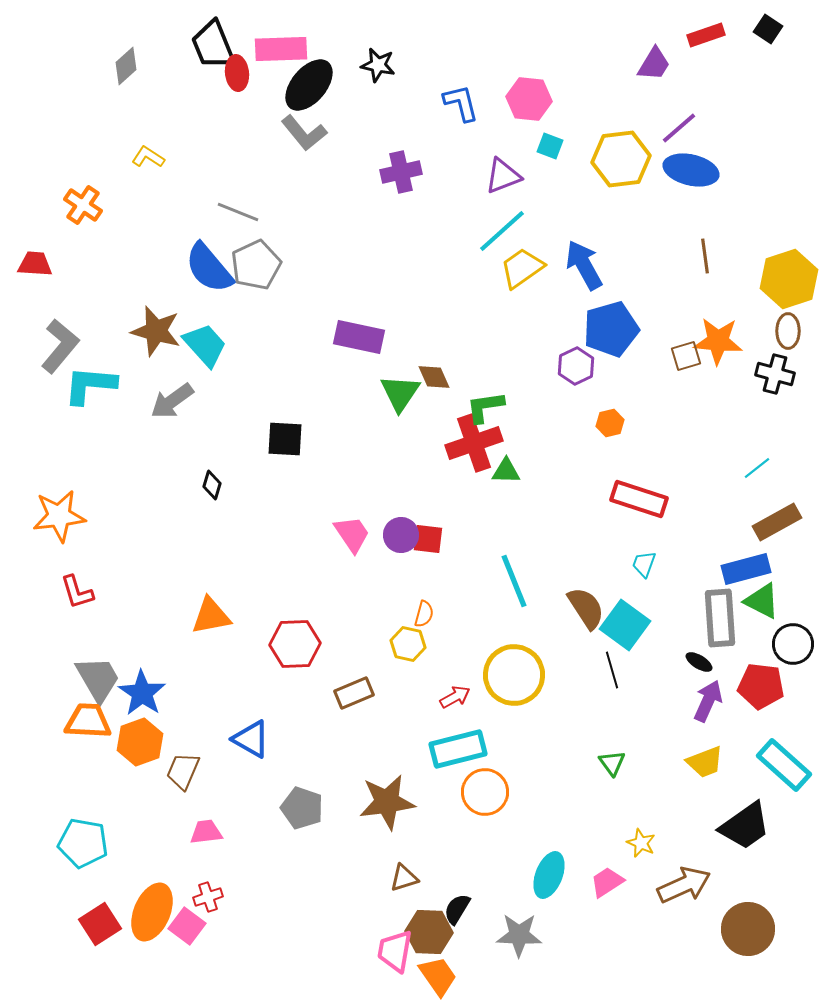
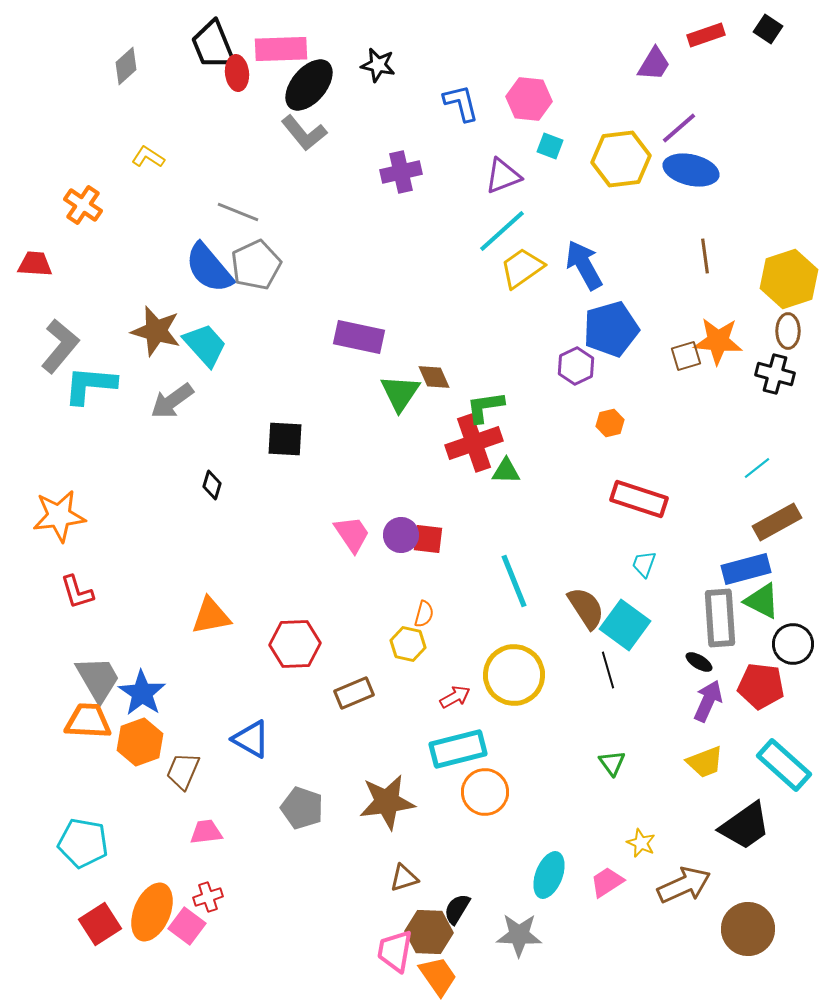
black line at (612, 670): moved 4 px left
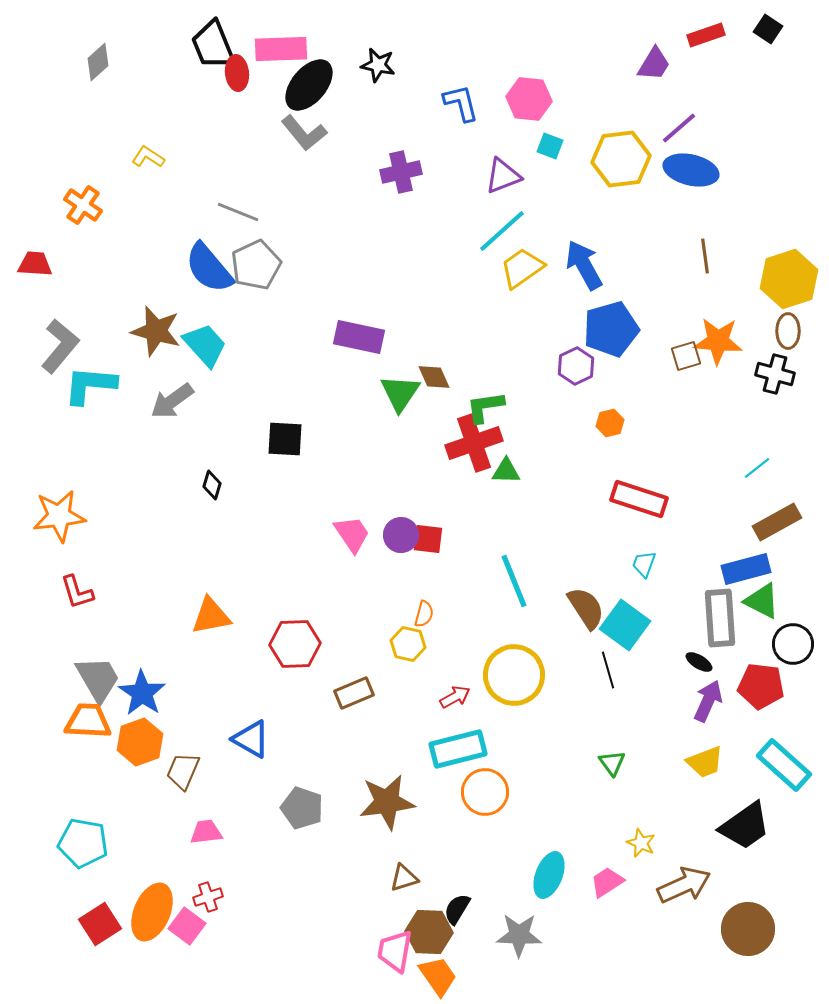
gray diamond at (126, 66): moved 28 px left, 4 px up
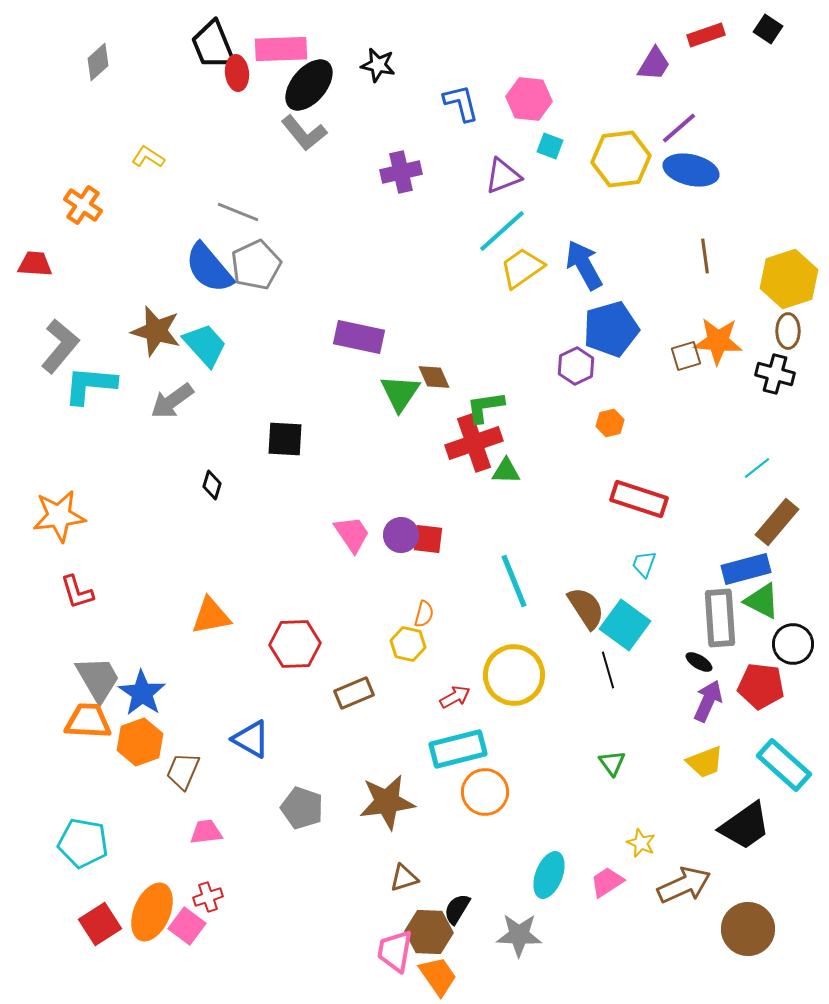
brown rectangle at (777, 522): rotated 21 degrees counterclockwise
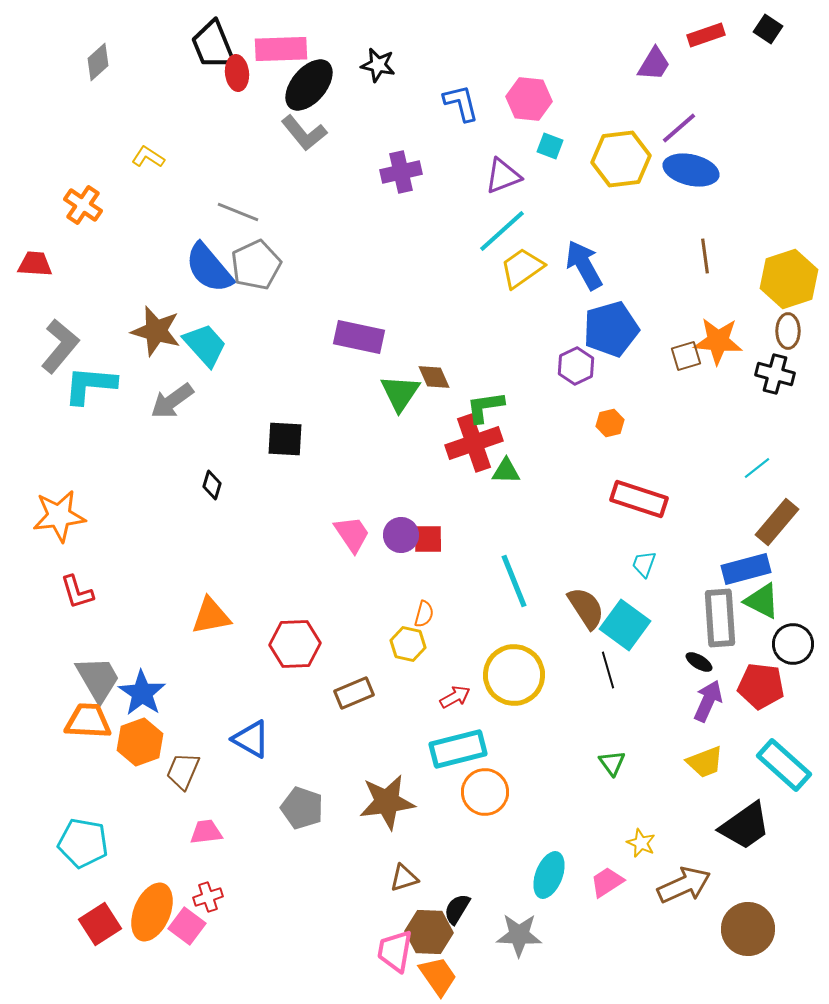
red square at (428, 539): rotated 8 degrees counterclockwise
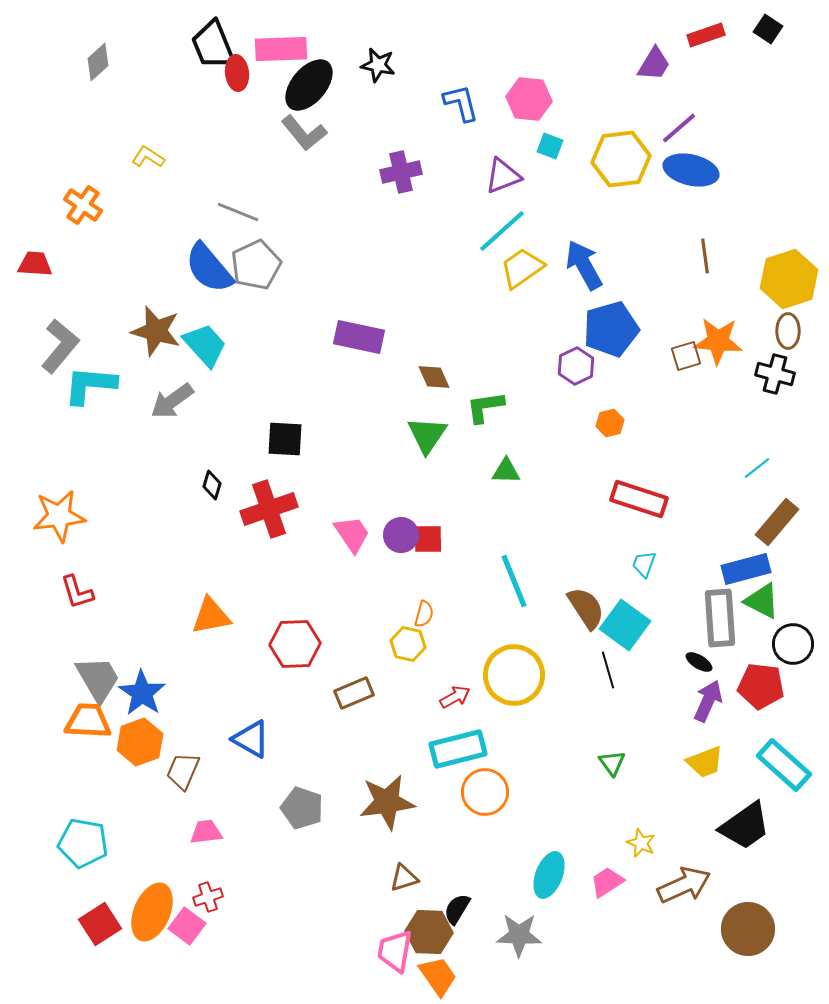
green triangle at (400, 393): moved 27 px right, 42 px down
red cross at (474, 443): moved 205 px left, 66 px down
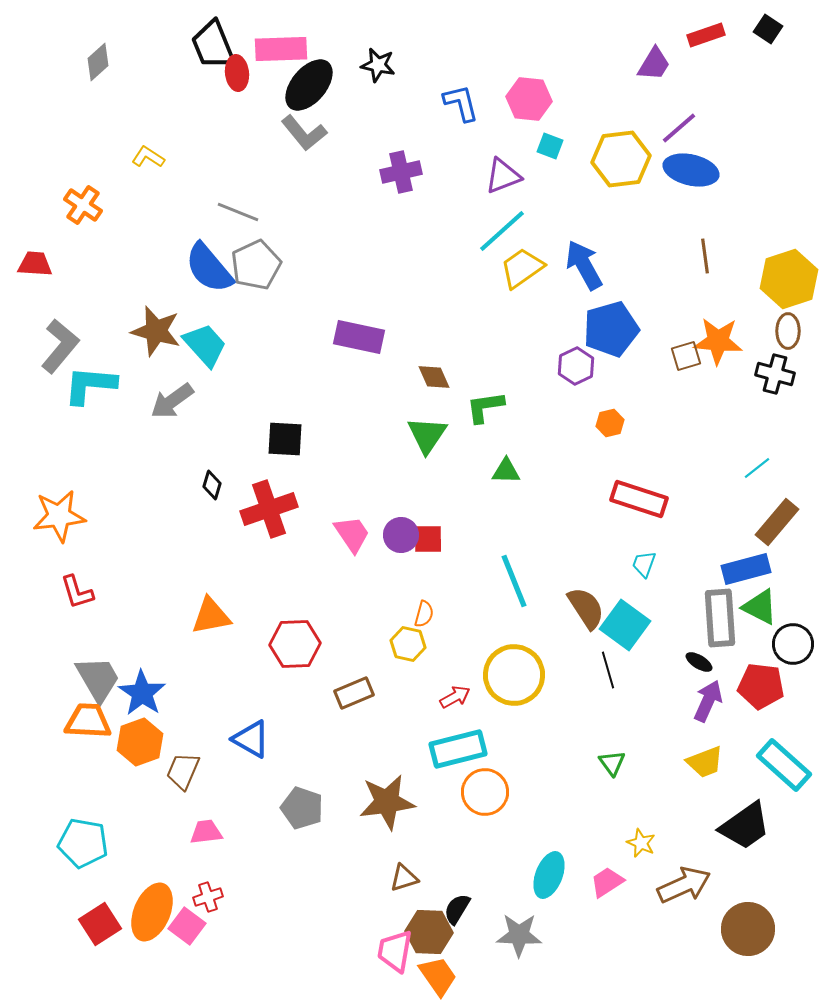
green triangle at (762, 601): moved 2 px left, 6 px down
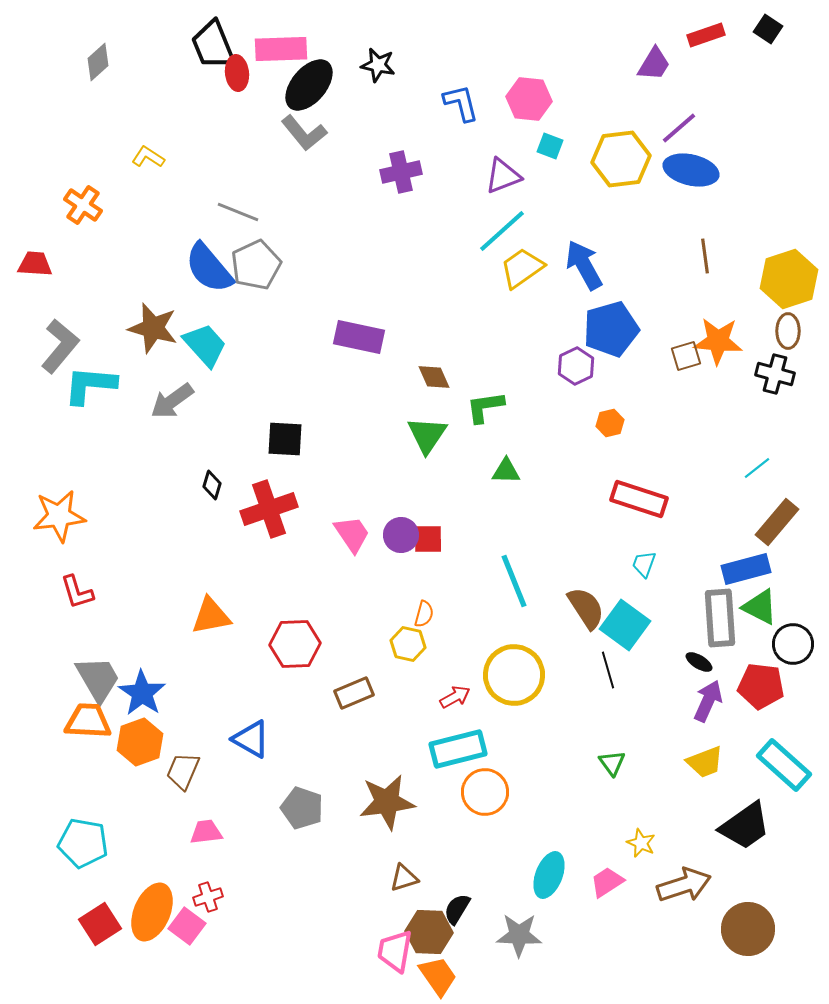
brown star at (156, 331): moved 3 px left, 3 px up
brown arrow at (684, 885): rotated 6 degrees clockwise
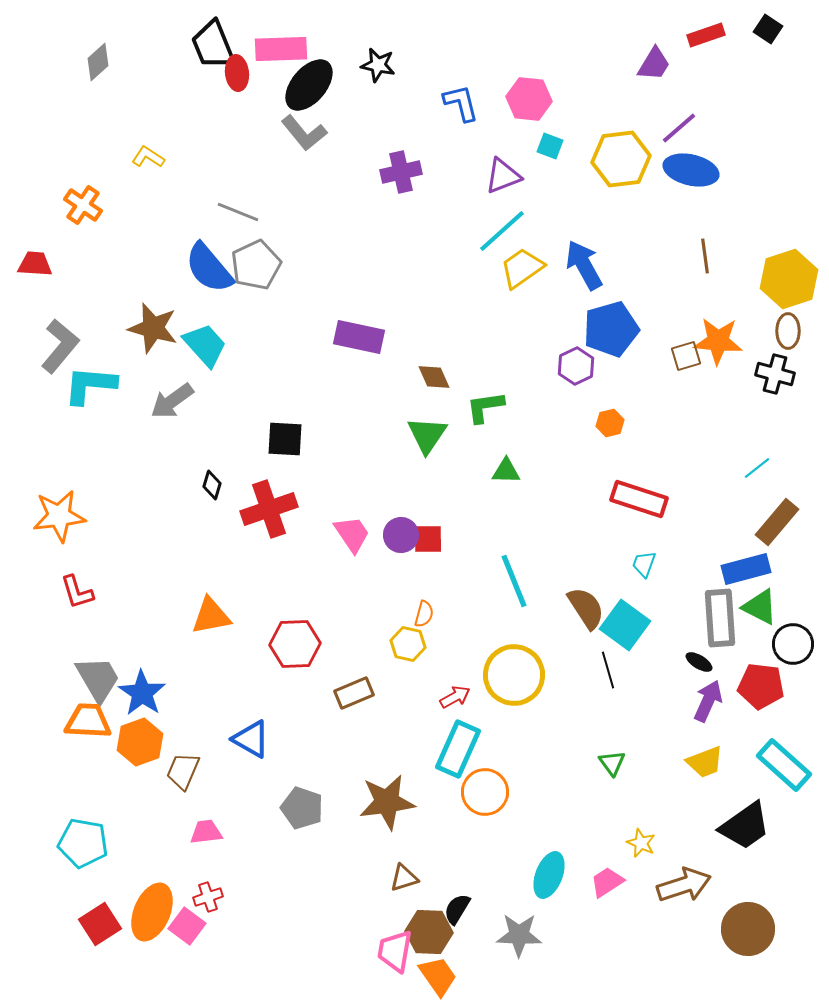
cyan rectangle at (458, 749): rotated 52 degrees counterclockwise
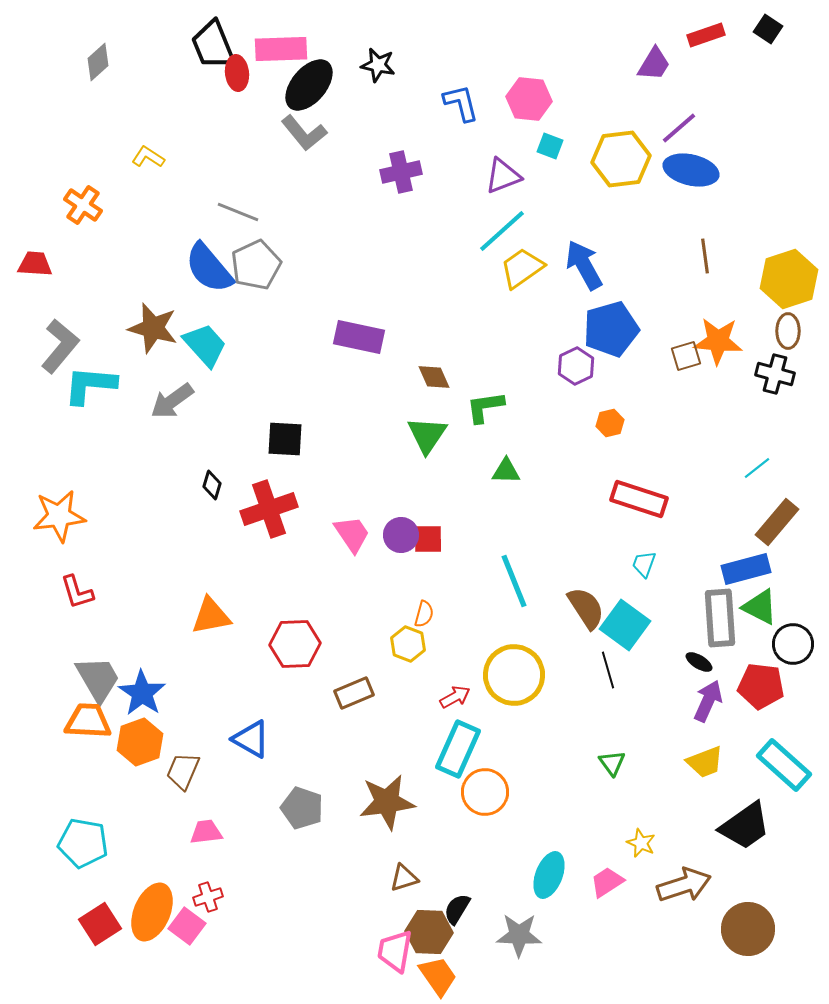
yellow hexagon at (408, 644): rotated 8 degrees clockwise
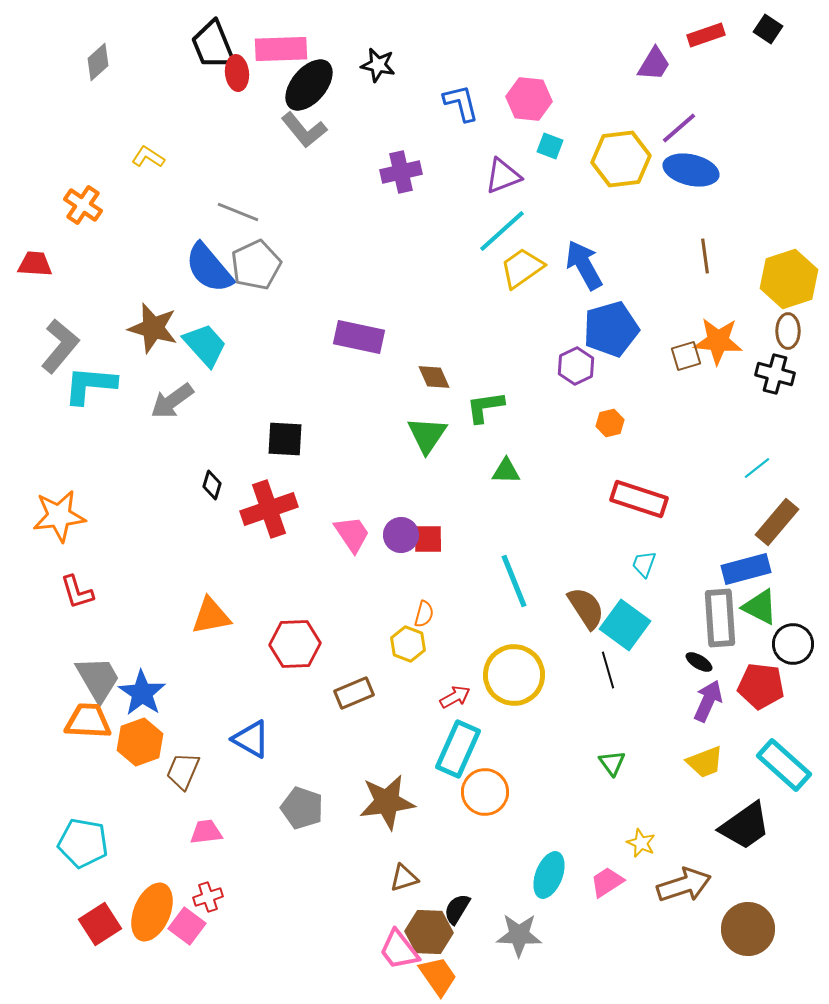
gray L-shape at (304, 133): moved 3 px up
pink trapezoid at (395, 951): moved 4 px right, 1 px up; rotated 48 degrees counterclockwise
